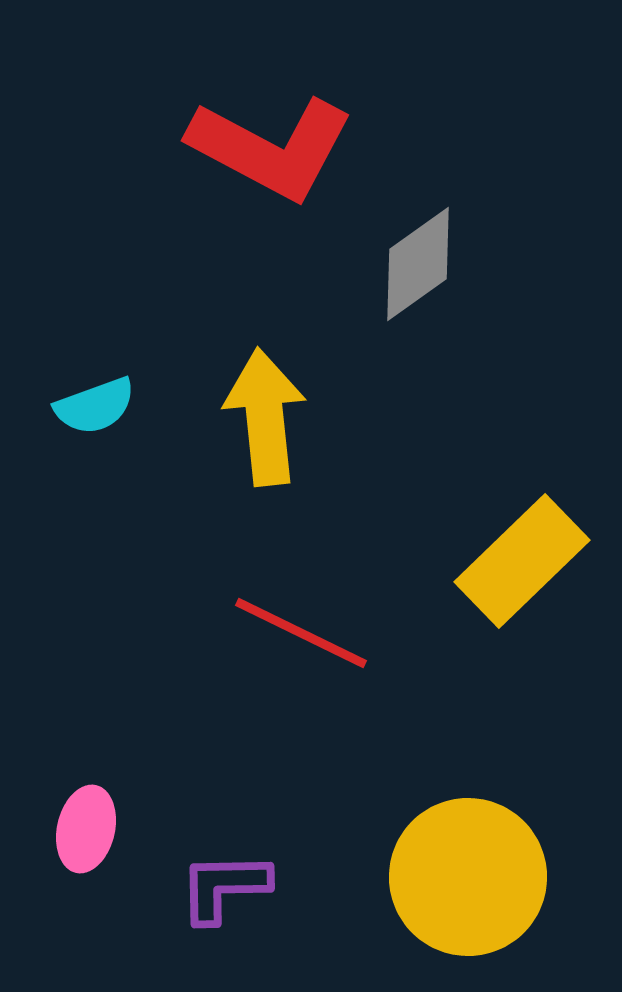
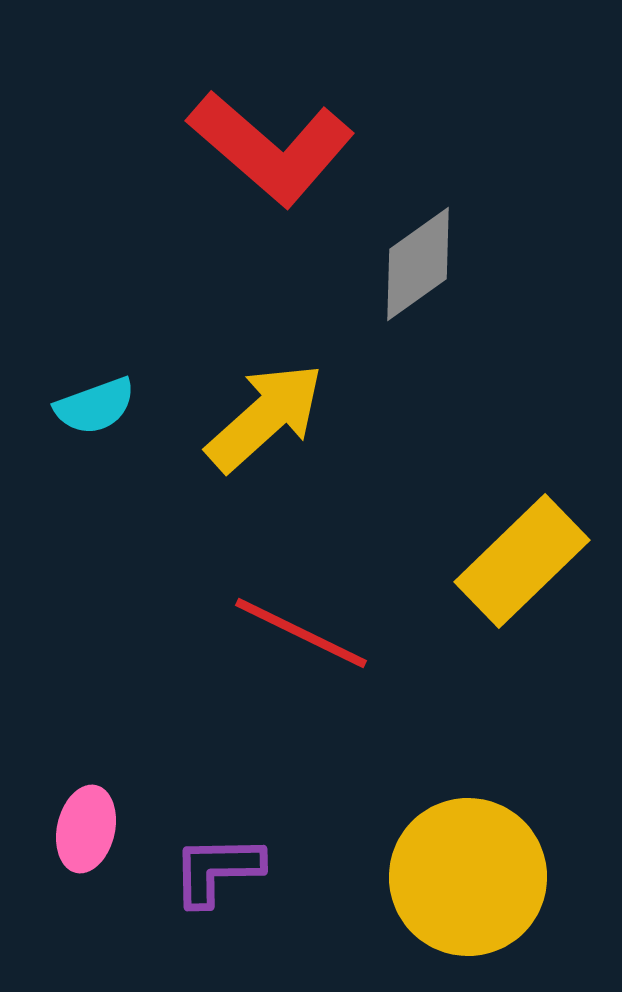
red L-shape: rotated 13 degrees clockwise
yellow arrow: rotated 54 degrees clockwise
purple L-shape: moved 7 px left, 17 px up
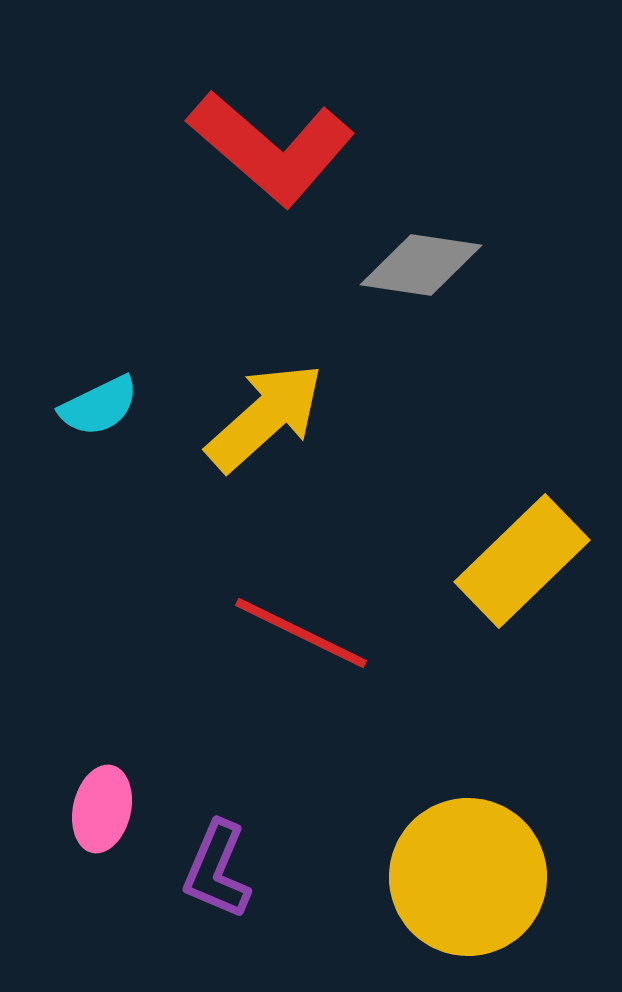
gray diamond: moved 3 px right, 1 px down; rotated 44 degrees clockwise
cyan semicircle: moved 4 px right; rotated 6 degrees counterclockwise
pink ellipse: moved 16 px right, 20 px up
purple L-shape: rotated 66 degrees counterclockwise
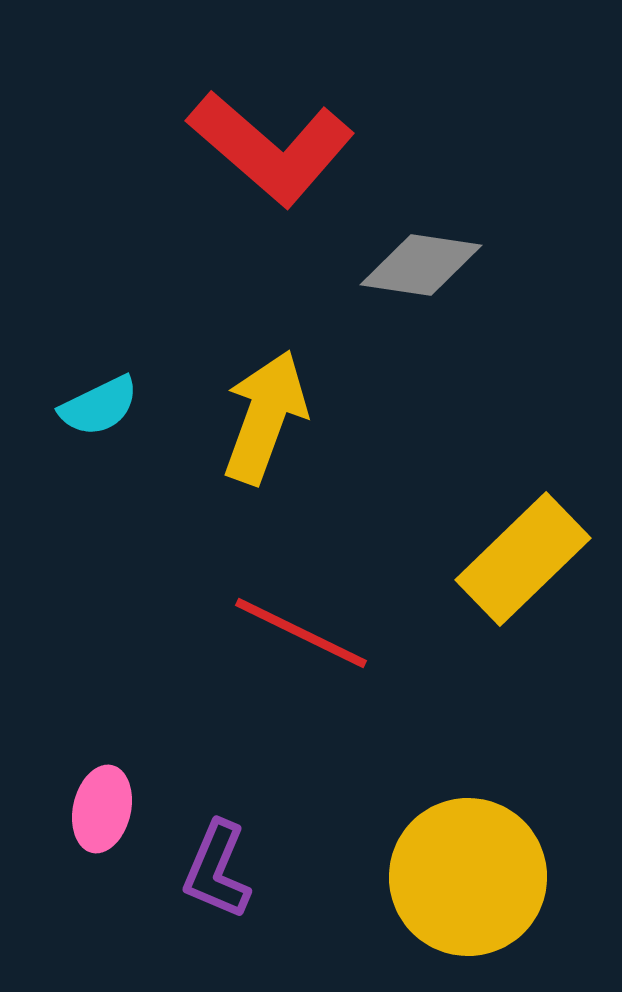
yellow arrow: rotated 28 degrees counterclockwise
yellow rectangle: moved 1 px right, 2 px up
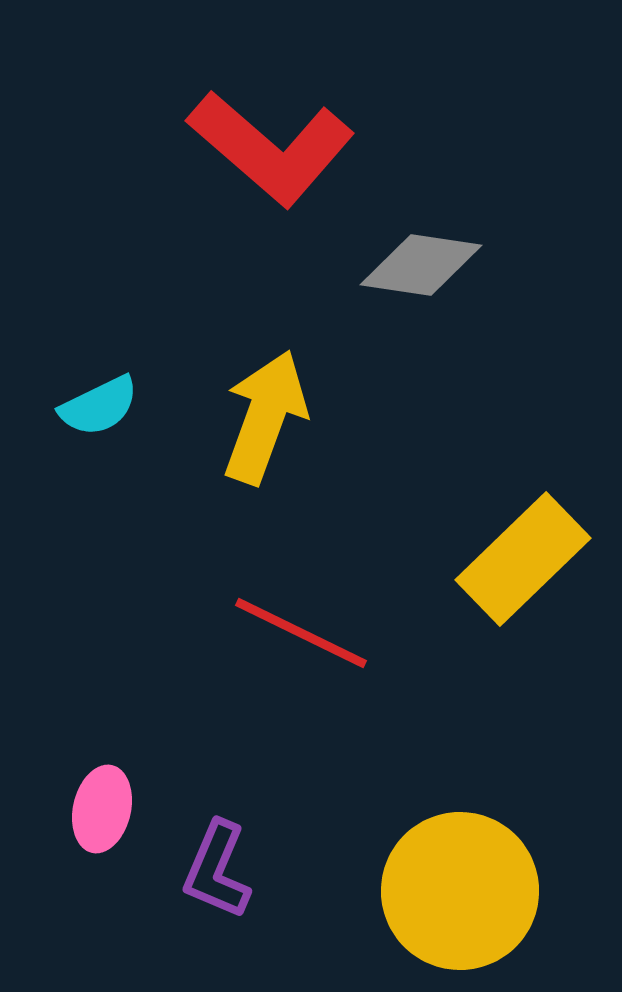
yellow circle: moved 8 px left, 14 px down
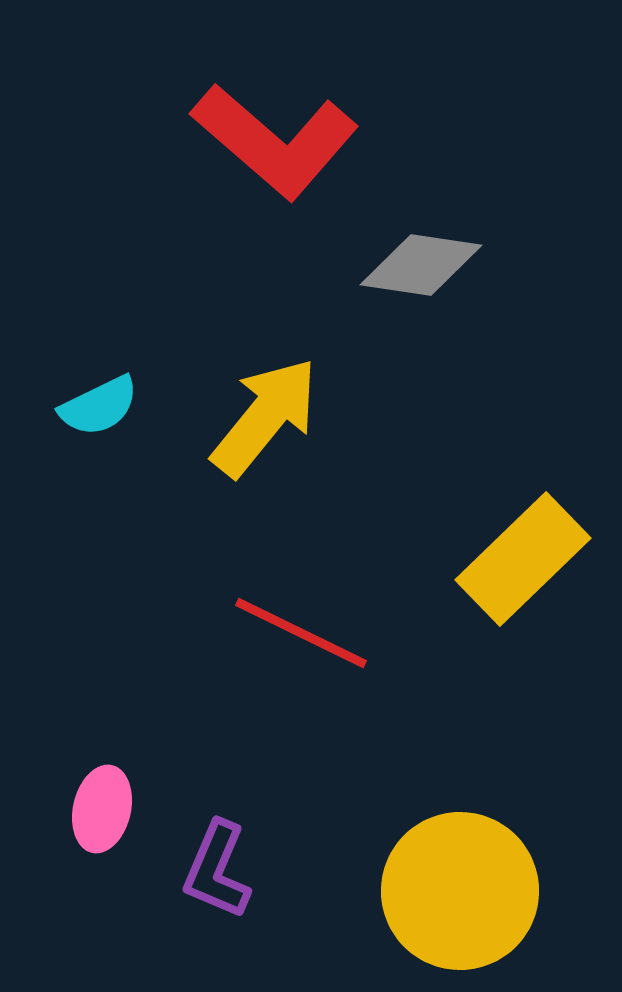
red L-shape: moved 4 px right, 7 px up
yellow arrow: rotated 19 degrees clockwise
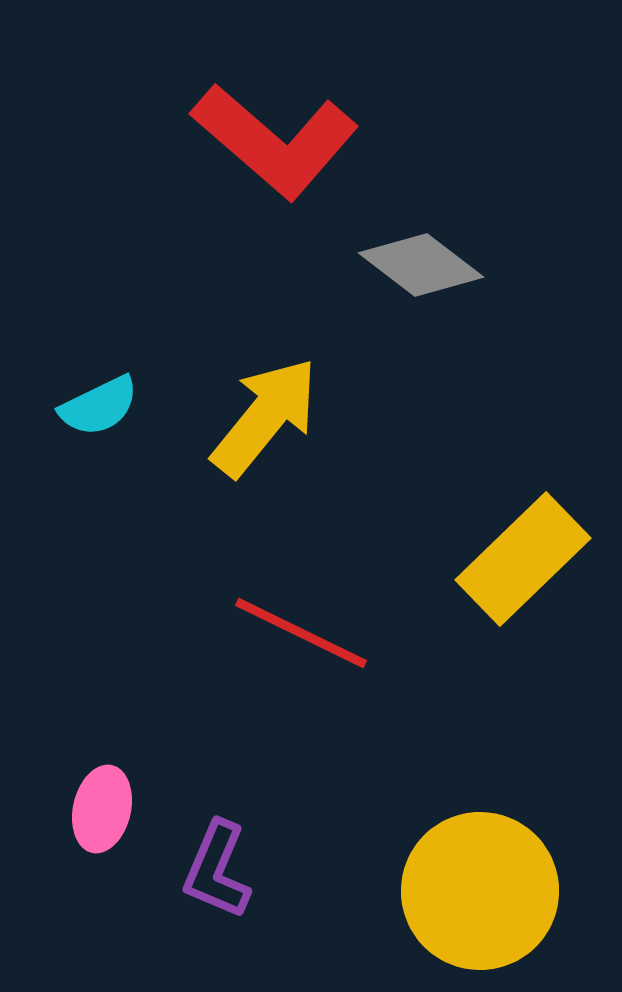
gray diamond: rotated 29 degrees clockwise
yellow circle: moved 20 px right
